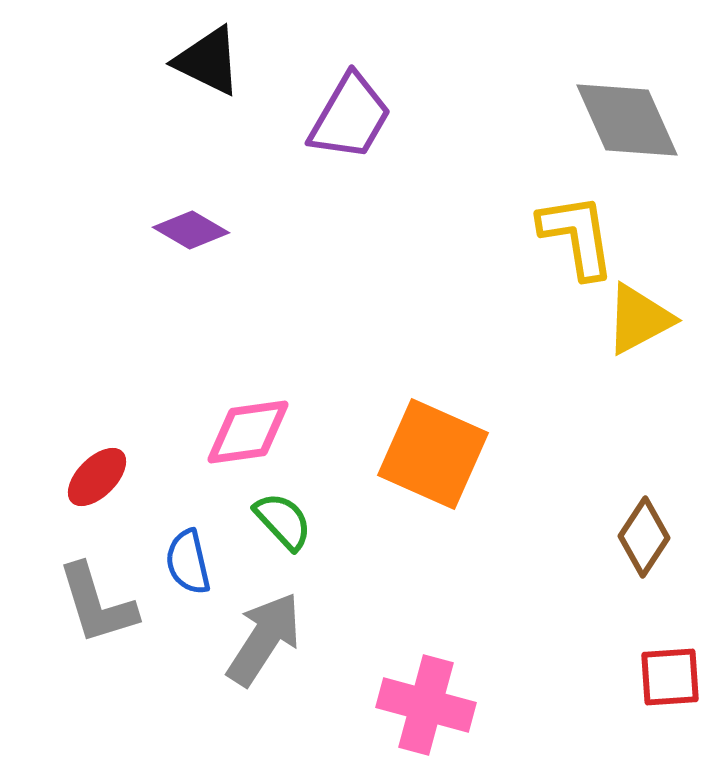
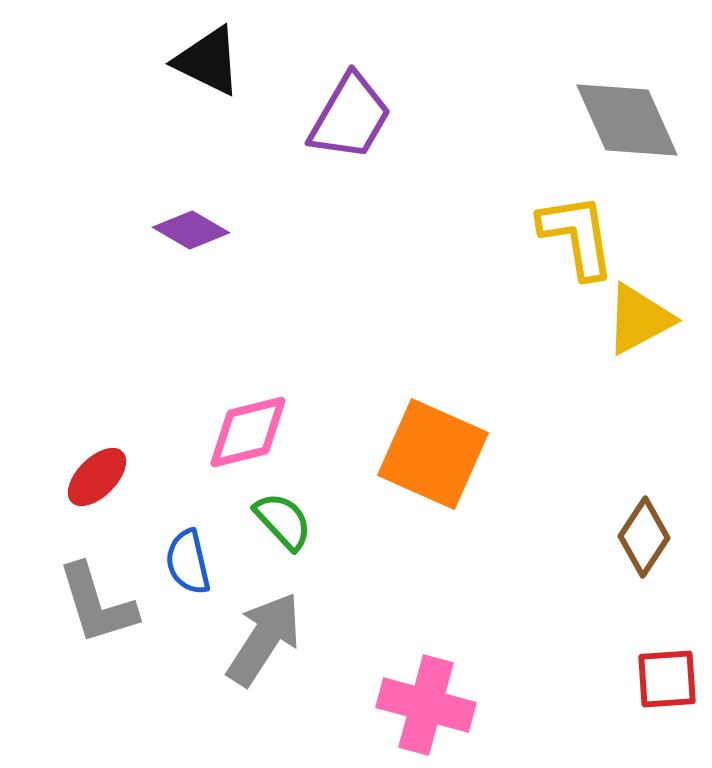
pink diamond: rotated 6 degrees counterclockwise
red square: moved 3 px left, 2 px down
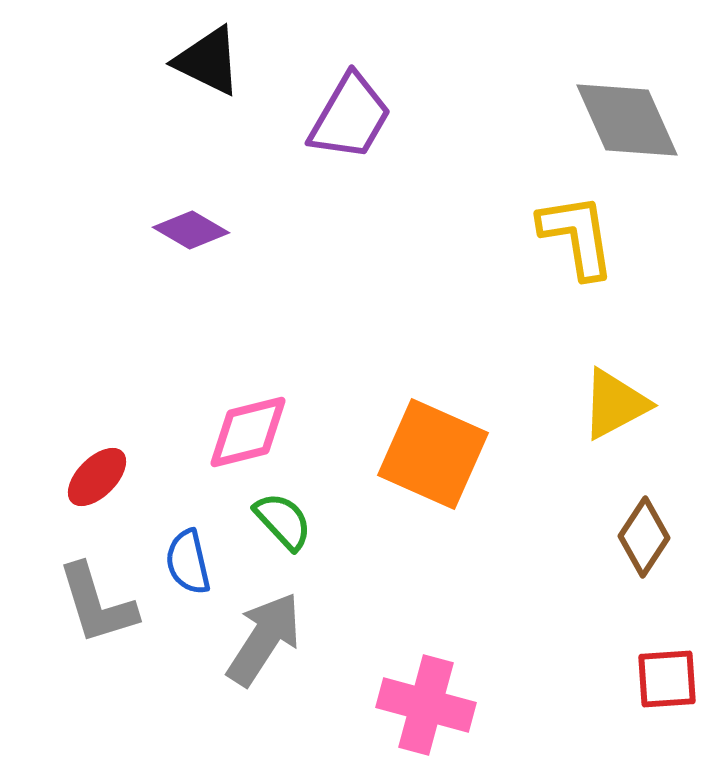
yellow triangle: moved 24 px left, 85 px down
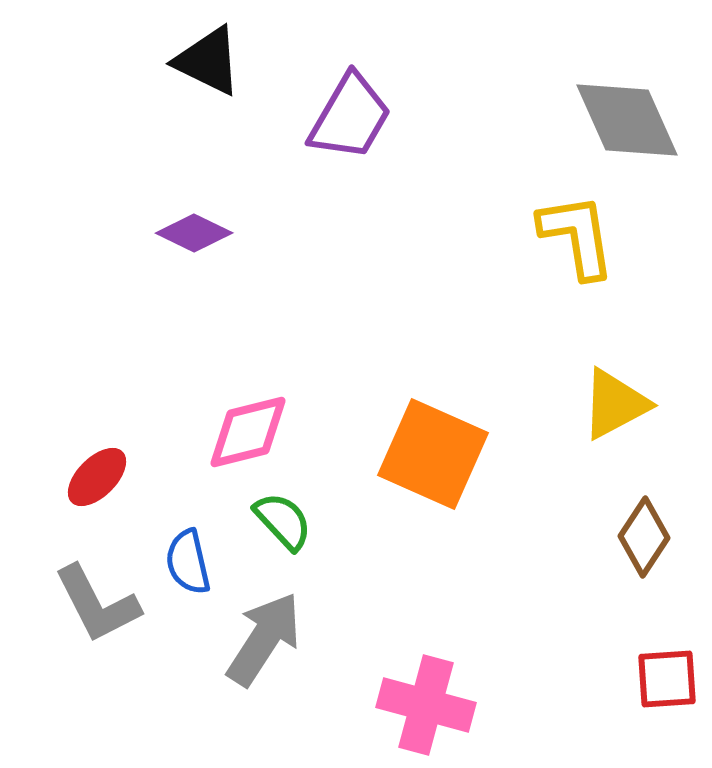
purple diamond: moved 3 px right, 3 px down; rotated 4 degrees counterclockwise
gray L-shape: rotated 10 degrees counterclockwise
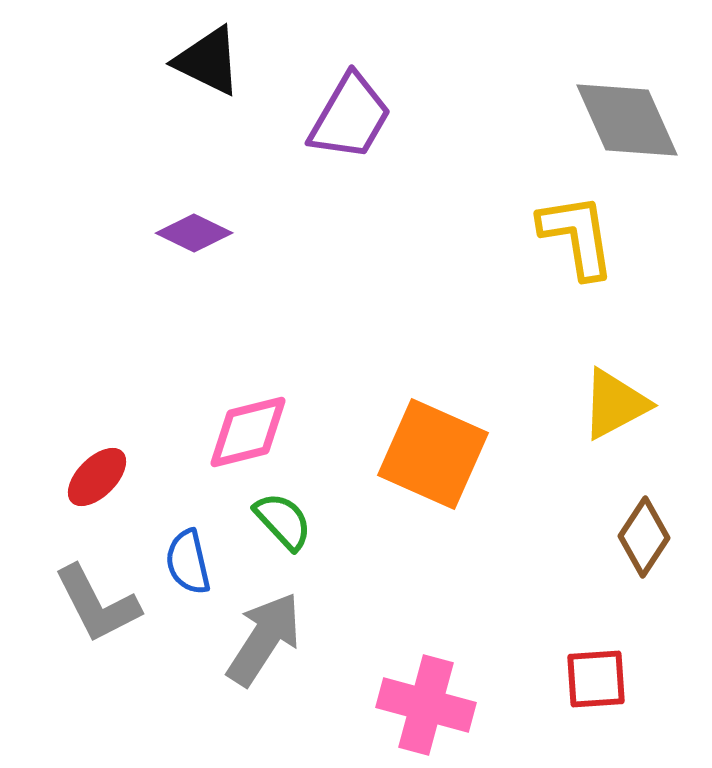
red square: moved 71 px left
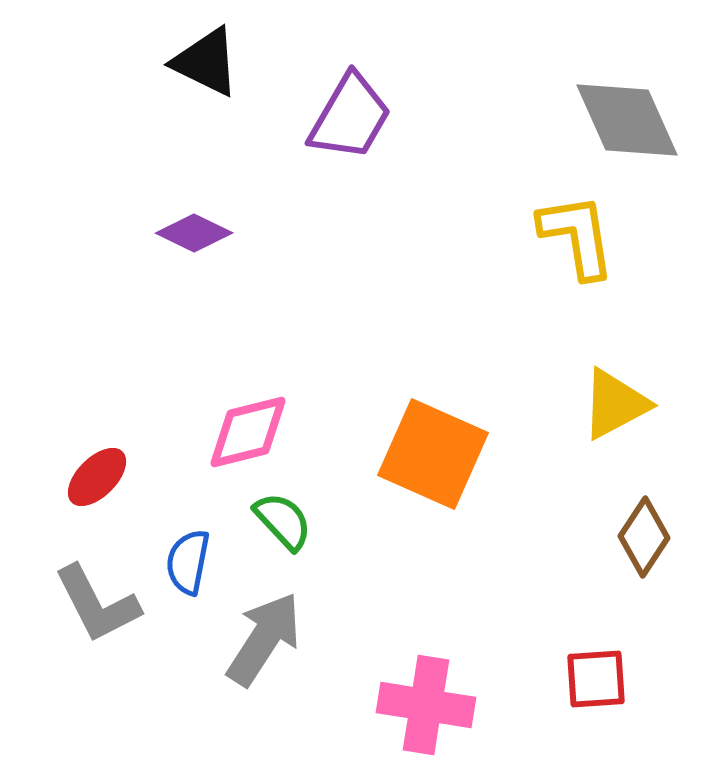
black triangle: moved 2 px left, 1 px down
blue semicircle: rotated 24 degrees clockwise
pink cross: rotated 6 degrees counterclockwise
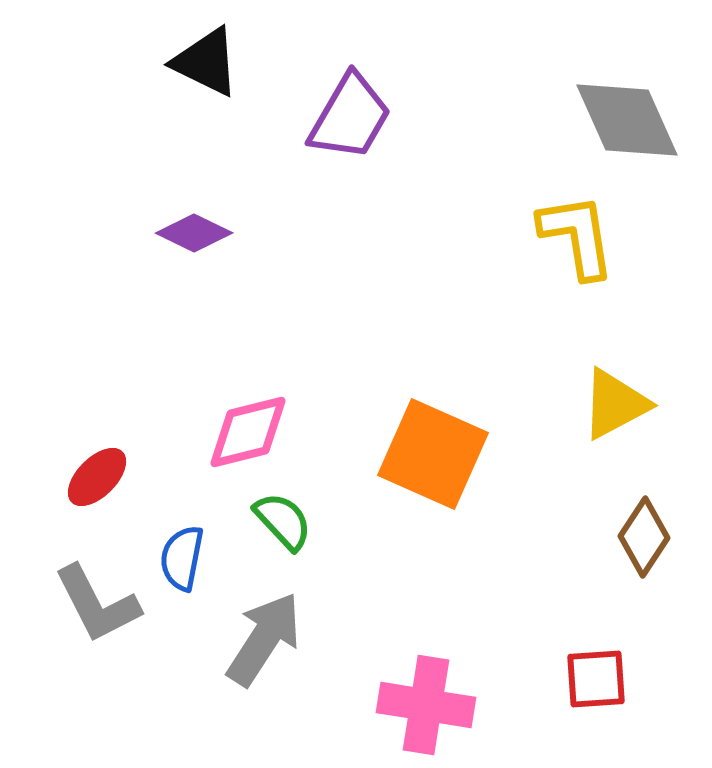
blue semicircle: moved 6 px left, 4 px up
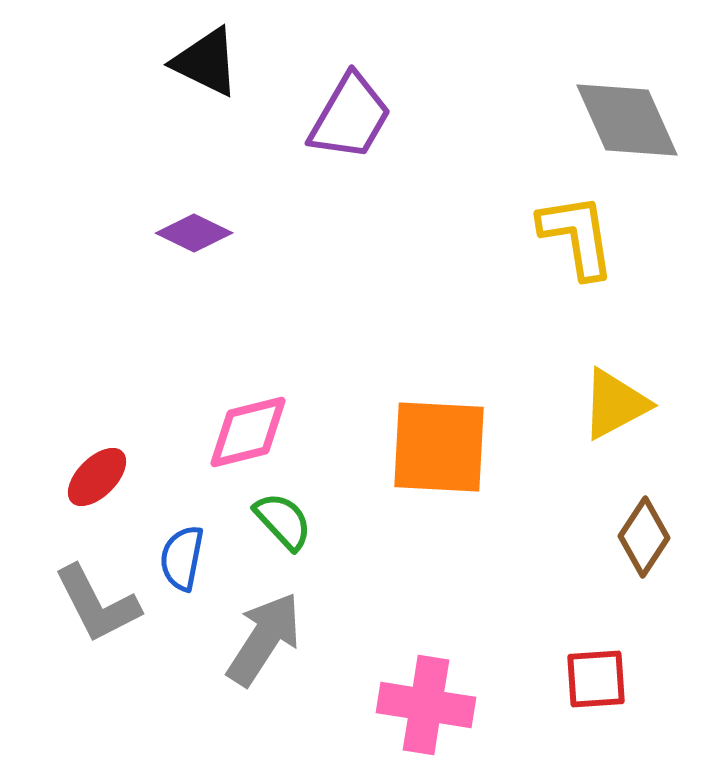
orange square: moved 6 px right, 7 px up; rotated 21 degrees counterclockwise
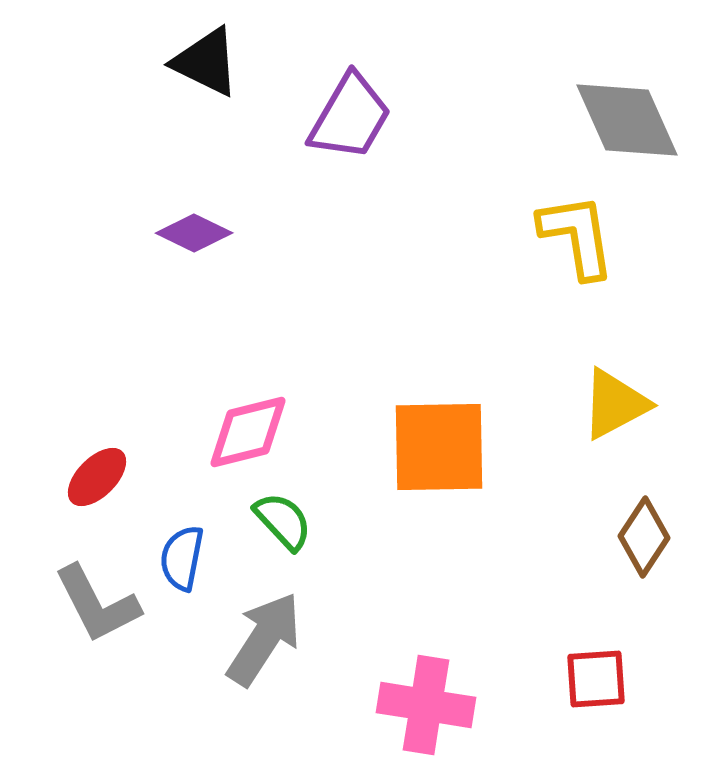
orange square: rotated 4 degrees counterclockwise
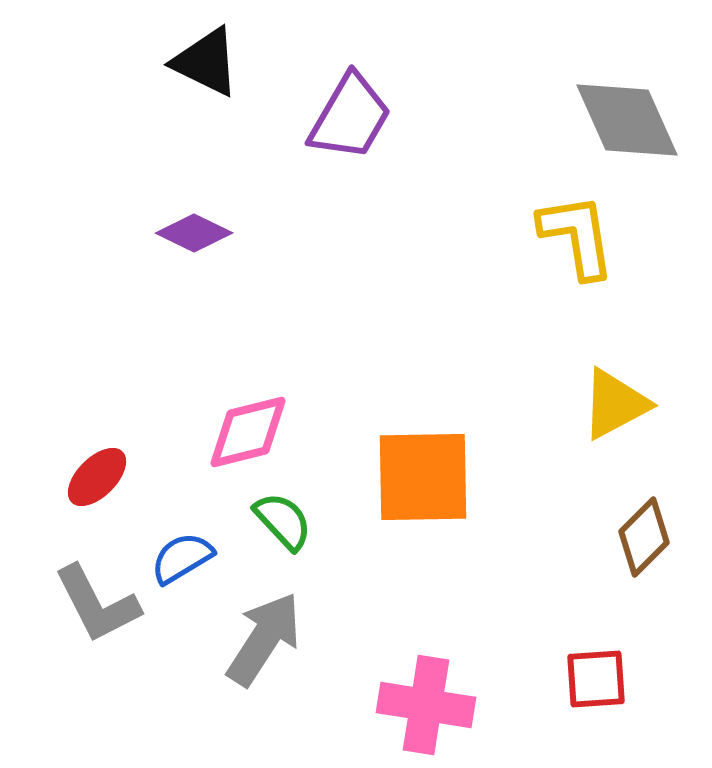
orange square: moved 16 px left, 30 px down
brown diamond: rotated 12 degrees clockwise
blue semicircle: rotated 48 degrees clockwise
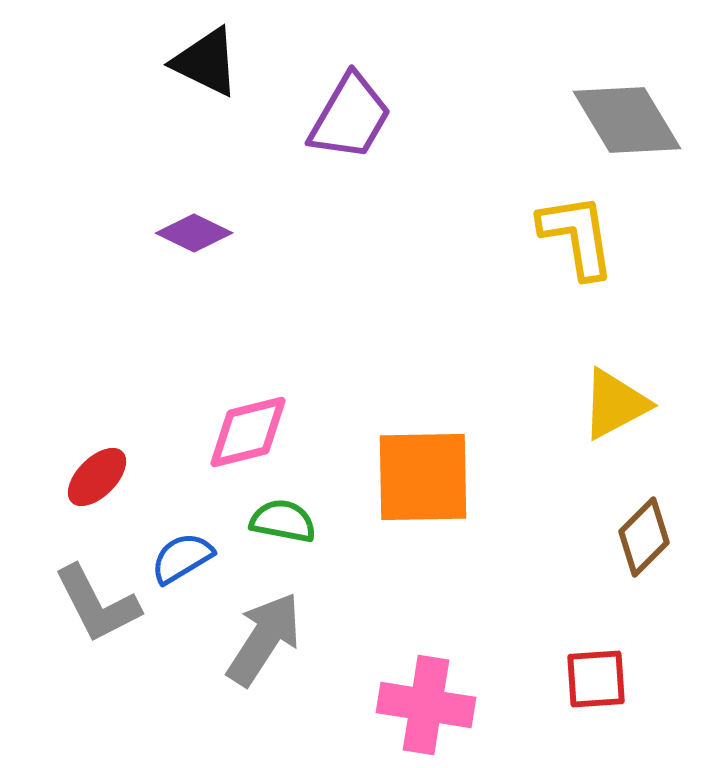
gray diamond: rotated 7 degrees counterclockwise
green semicircle: rotated 36 degrees counterclockwise
